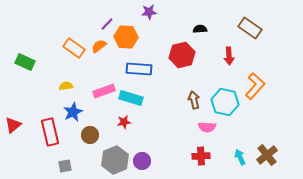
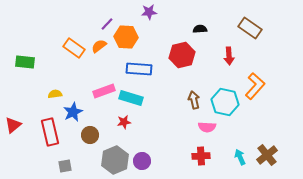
green rectangle: rotated 18 degrees counterclockwise
yellow semicircle: moved 11 px left, 8 px down
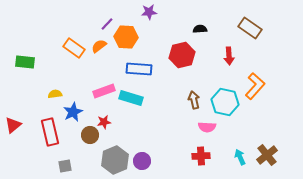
red star: moved 20 px left
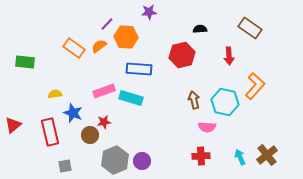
blue star: moved 1 px down; rotated 24 degrees counterclockwise
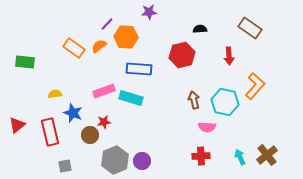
red triangle: moved 4 px right
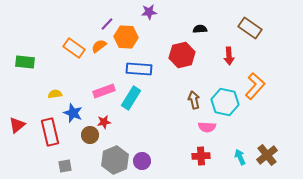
cyan rectangle: rotated 75 degrees counterclockwise
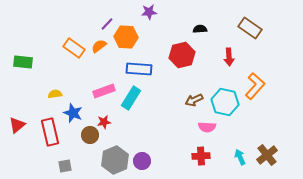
red arrow: moved 1 px down
green rectangle: moved 2 px left
brown arrow: rotated 102 degrees counterclockwise
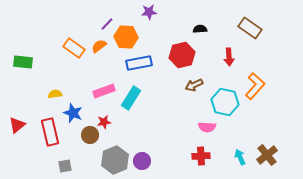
blue rectangle: moved 6 px up; rotated 15 degrees counterclockwise
brown arrow: moved 15 px up
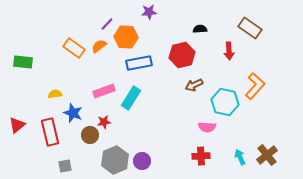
red arrow: moved 6 px up
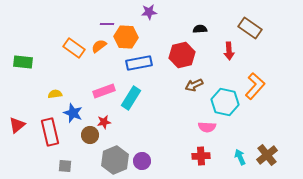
purple line: rotated 48 degrees clockwise
gray square: rotated 16 degrees clockwise
